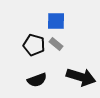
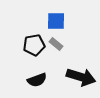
black pentagon: rotated 25 degrees counterclockwise
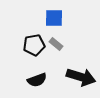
blue square: moved 2 px left, 3 px up
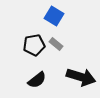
blue square: moved 2 px up; rotated 30 degrees clockwise
black semicircle: rotated 18 degrees counterclockwise
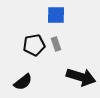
blue square: moved 2 px right, 1 px up; rotated 30 degrees counterclockwise
gray rectangle: rotated 32 degrees clockwise
black semicircle: moved 14 px left, 2 px down
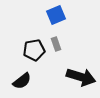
blue square: rotated 24 degrees counterclockwise
black pentagon: moved 5 px down
black semicircle: moved 1 px left, 1 px up
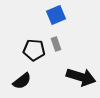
black pentagon: rotated 15 degrees clockwise
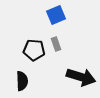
black semicircle: rotated 54 degrees counterclockwise
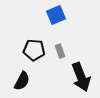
gray rectangle: moved 4 px right, 7 px down
black arrow: rotated 52 degrees clockwise
black semicircle: rotated 30 degrees clockwise
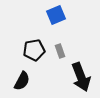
black pentagon: rotated 15 degrees counterclockwise
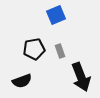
black pentagon: moved 1 px up
black semicircle: rotated 42 degrees clockwise
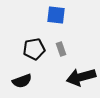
blue square: rotated 30 degrees clockwise
gray rectangle: moved 1 px right, 2 px up
black arrow: rotated 96 degrees clockwise
